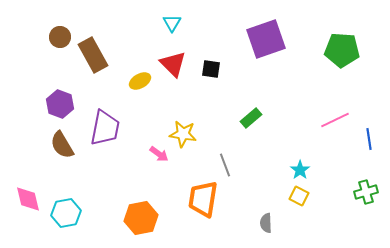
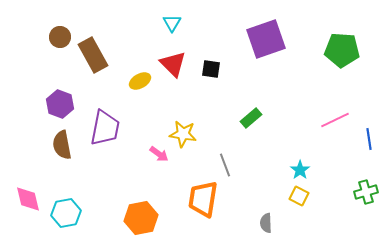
brown semicircle: rotated 20 degrees clockwise
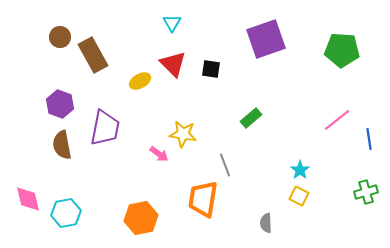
pink line: moved 2 px right; rotated 12 degrees counterclockwise
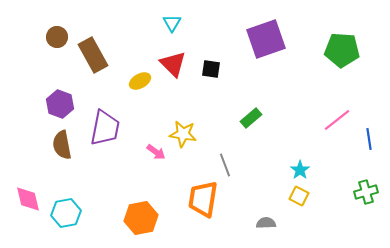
brown circle: moved 3 px left
pink arrow: moved 3 px left, 2 px up
gray semicircle: rotated 90 degrees clockwise
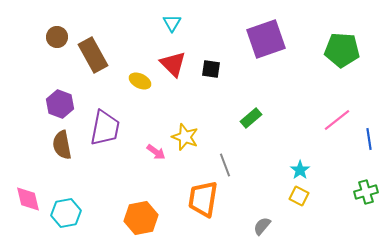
yellow ellipse: rotated 55 degrees clockwise
yellow star: moved 2 px right, 3 px down; rotated 12 degrees clockwise
gray semicircle: moved 4 px left, 3 px down; rotated 48 degrees counterclockwise
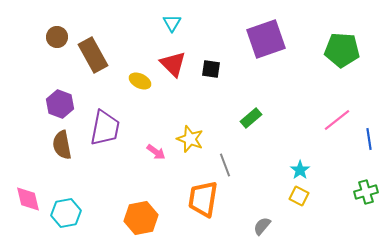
yellow star: moved 5 px right, 2 px down
